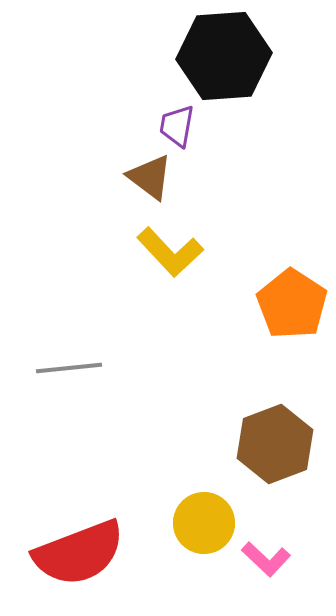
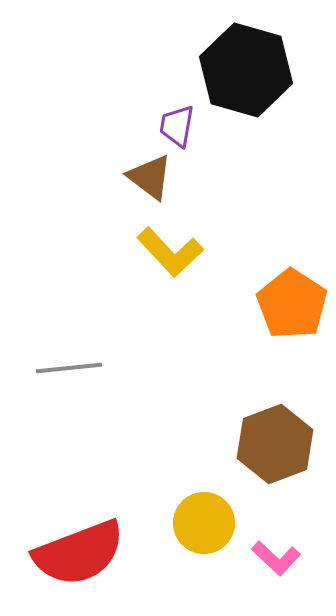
black hexagon: moved 22 px right, 14 px down; rotated 20 degrees clockwise
pink L-shape: moved 10 px right, 1 px up
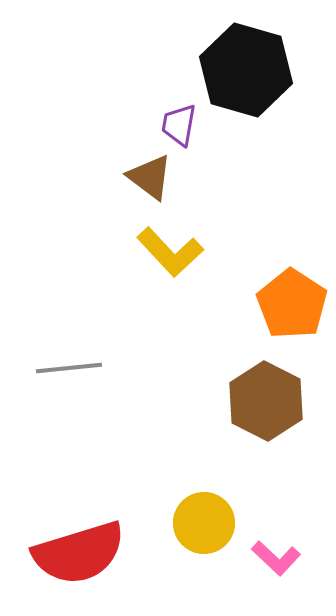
purple trapezoid: moved 2 px right, 1 px up
brown hexagon: moved 9 px left, 43 px up; rotated 12 degrees counterclockwise
red semicircle: rotated 4 degrees clockwise
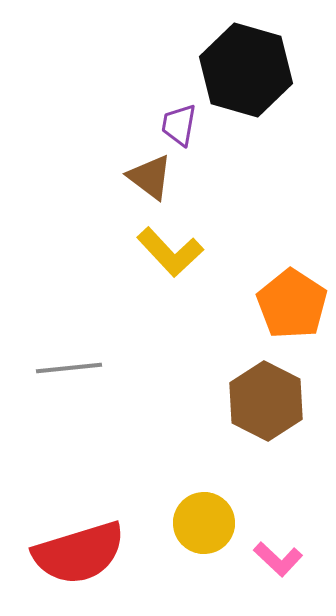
pink L-shape: moved 2 px right, 1 px down
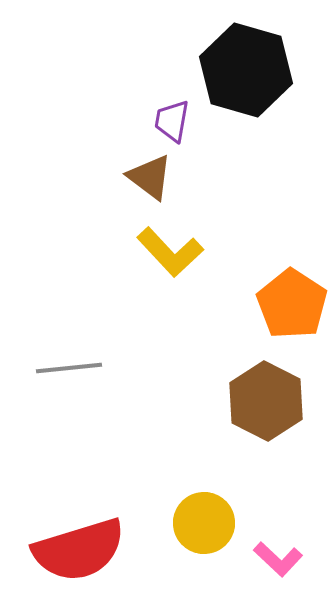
purple trapezoid: moved 7 px left, 4 px up
red semicircle: moved 3 px up
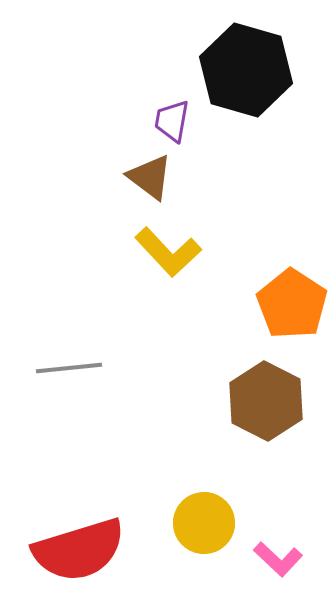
yellow L-shape: moved 2 px left
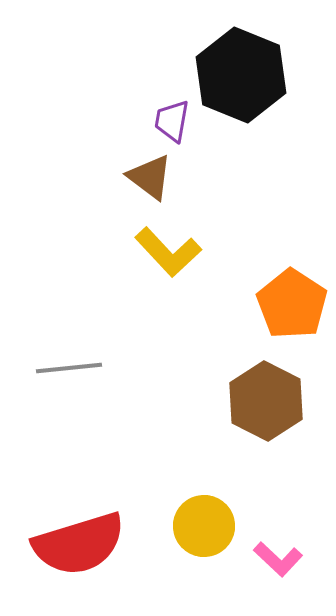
black hexagon: moved 5 px left, 5 px down; rotated 6 degrees clockwise
yellow circle: moved 3 px down
red semicircle: moved 6 px up
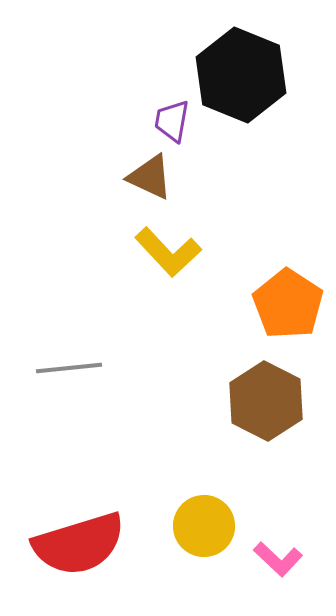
brown triangle: rotated 12 degrees counterclockwise
orange pentagon: moved 4 px left
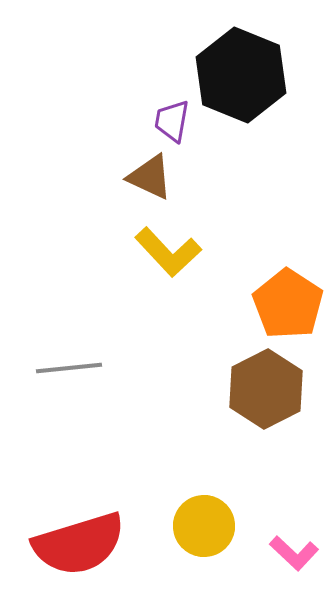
brown hexagon: moved 12 px up; rotated 6 degrees clockwise
pink L-shape: moved 16 px right, 6 px up
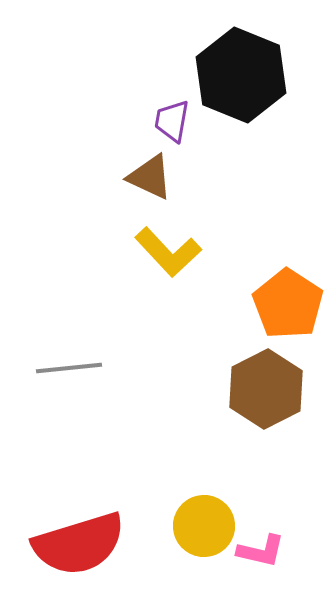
pink L-shape: moved 33 px left, 2 px up; rotated 30 degrees counterclockwise
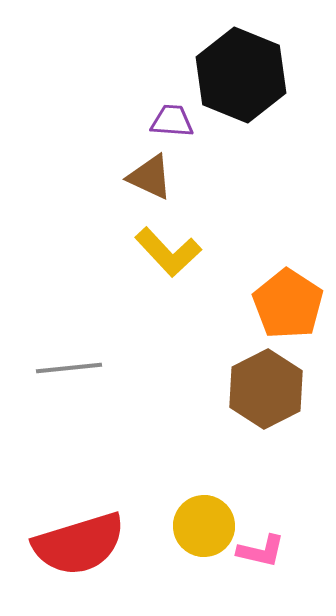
purple trapezoid: rotated 84 degrees clockwise
